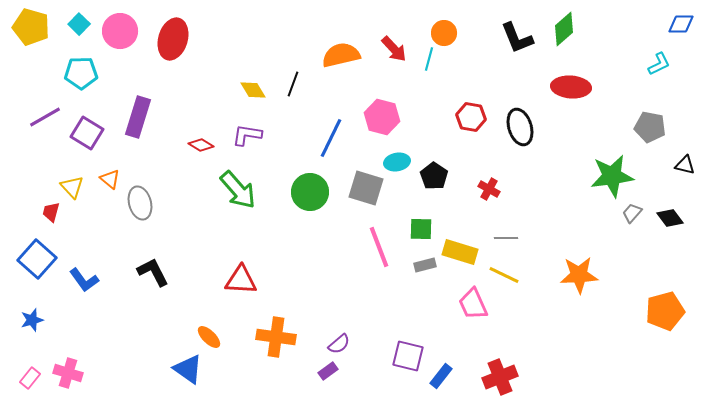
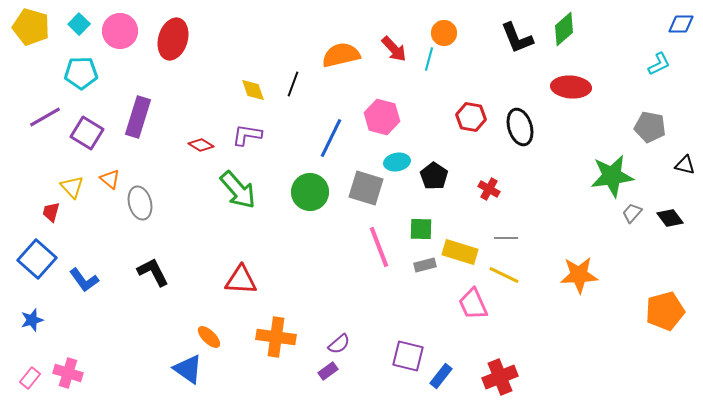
yellow diamond at (253, 90): rotated 12 degrees clockwise
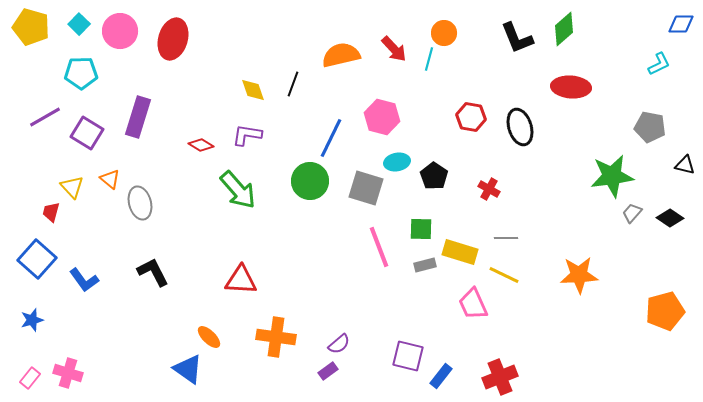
green circle at (310, 192): moved 11 px up
black diamond at (670, 218): rotated 20 degrees counterclockwise
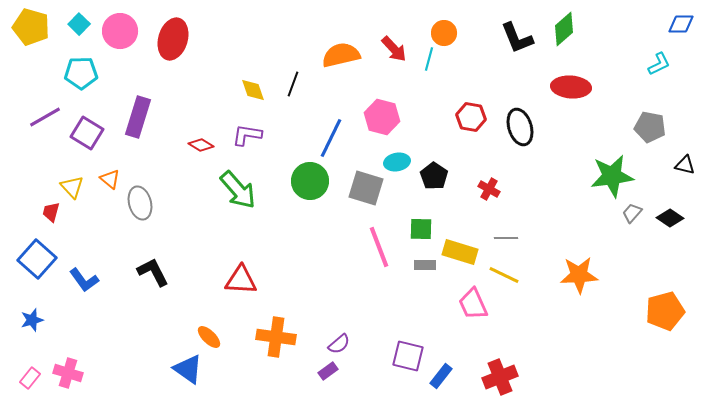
gray rectangle at (425, 265): rotated 15 degrees clockwise
